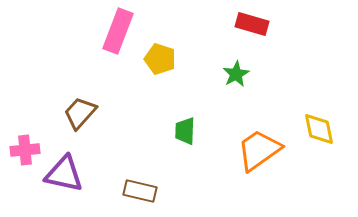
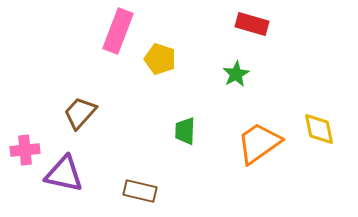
orange trapezoid: moved 7 px up
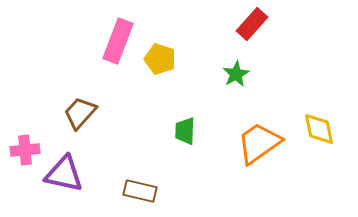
red rectangle: rotated 64 degrees counterclockwise
pink rectangle: moved 10 px down
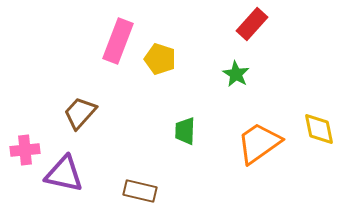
green star: rotated 12 degrees counterclockwise
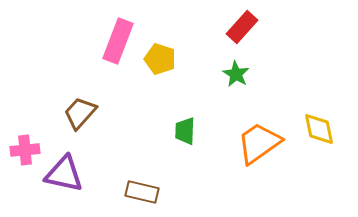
red rectangle: moved 10 px left, 3 px down
brown rectangle: moved 2 px right, 1 px down
